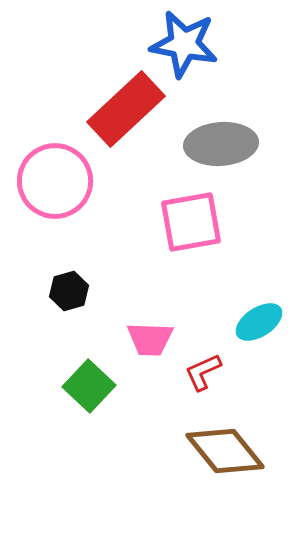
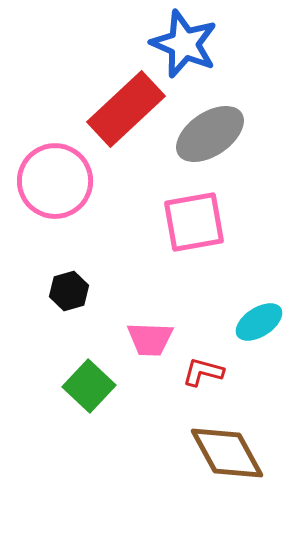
blue star: rotated 12 degrees clockwise
gray ellipse: moved 11 px left, 10 px up; rotated 30 degrees counterclockwise
pink square: moved 3 px right
red L-shape: rotated 39 degrees clockwise
brown diamond: moved 2 px right, 2 px down; rotated 10 degrees clockwise
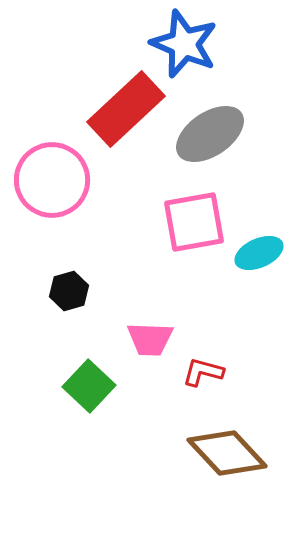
pink circle: moved 3 px left, 1 px up
cyan ellipse: moved 69 px up; rotated 9 degrees clockwise
brown diamond: rotated 14 degrees counterclockwise
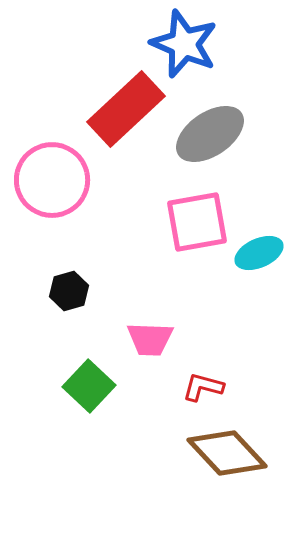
pink square: moved 3 px right
red L-shape: moved 15 px down
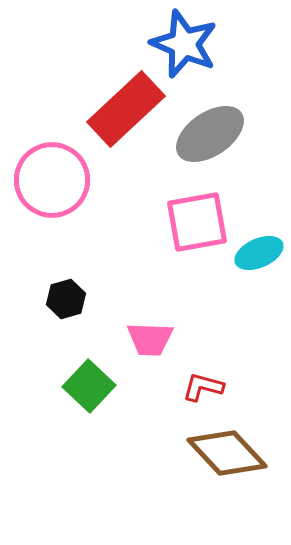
black hexagon: moved 3 px left, 8 px down
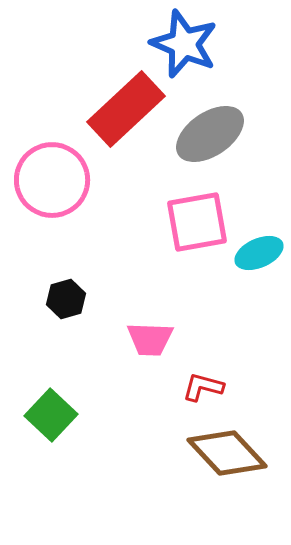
green square: moved 38 px left, 29 px down
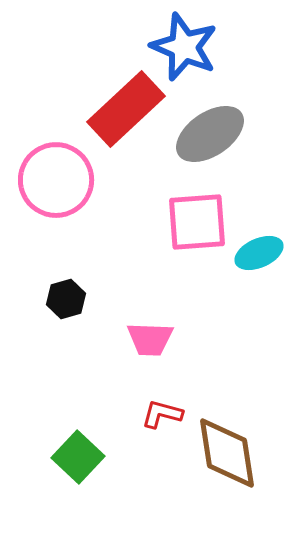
blue star: moved 3 px down
pink circle: moved 4 px right
pink square: rotated 6 degrees clockwise
red L-shape: moved 41 px left, 27 px down
green square: moved 27 px right, 42 px down
brown diamond: rotated 34 degrees clockwise
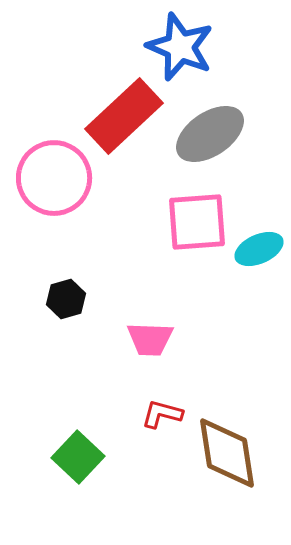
blue star: moved 4 px left
red rectangle: moved 2 px left, 7 px down
pink circle: moved 2 px left, 2 px up
cyan ellipse: moved 4 px up
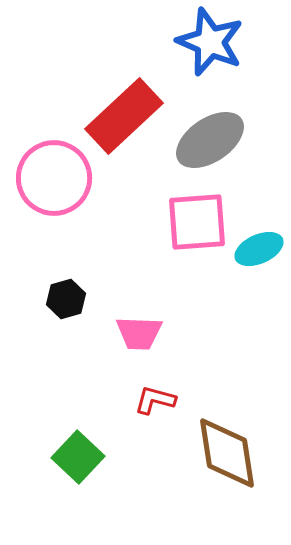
blue star: moved 30 px right, 5 px up
gray ellipse: moved 6 px down
pink trapezoid: moved 11 px left, 6 px up
red L-shape: moved 7 px left, 14 px up
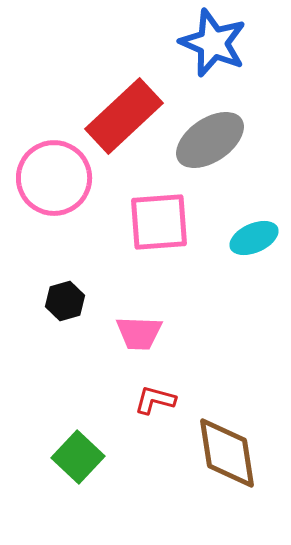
blue star: moved 3 px right, 1 px down
pink square: moved 38 px left
cyan ellipse: moved 5 px left, 11 px up
black hexagon: moved 1 px left, 2 px down
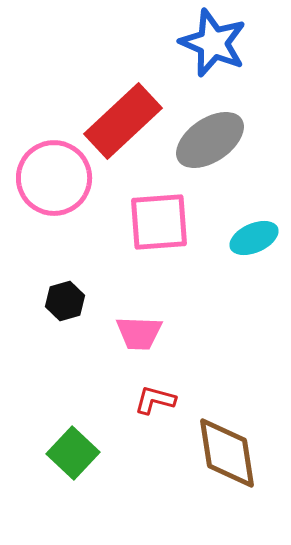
red rectangle: moved 1 px left, 5 px down
green square: moved 5 px left, 4 px up
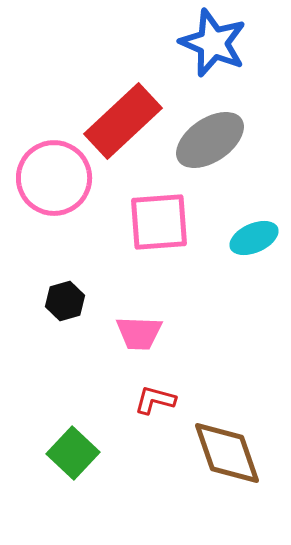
brown diamond: rotated 10 degrees counterclockwise
